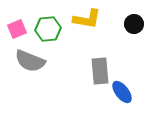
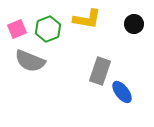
green hexagon: rotated 15 degrees counterclockwise
gray rectangle: rotated 24 degrees clockwise
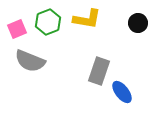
black circle: moved 4 px right, 1 px up
green hexagon: moved 7 px up
gray rectangle: moved 1 px left
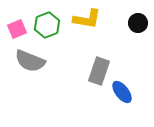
green hexagon: moved 1 px left, 3 px down
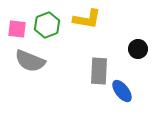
black circle: moved 26 px down
pink square: rotated 30 degrees clockwise
gray rectangle: rotated 16 degrees counterclockwise
blue ellipse: moved 1 px up
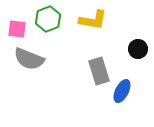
yellow L-shape: moved 6 px right, 1 px down
green hexagon: moved 1 px right, 6 px up
gray semicircle: moved 1 px left, 2 px up
gray rectangle: rotated 20 degrees counterclockwise
blue ellipse: rotated 65 degrees clockwise
